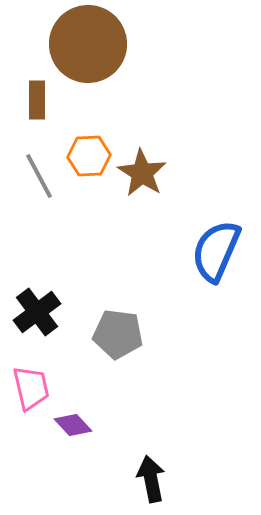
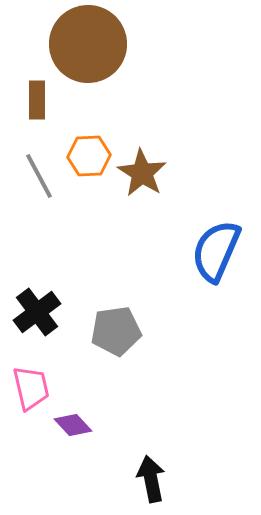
gray pentagon: moved 2 px left, 3 px up; rotated 15 degrees counterclockwise
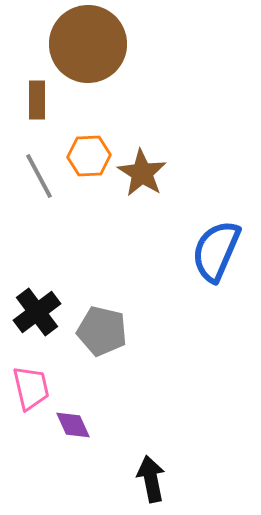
gray pentagon: moved 14 px left; rotated 21 degrees clockwise
purple diamond: rotated 18 degrees clockwise
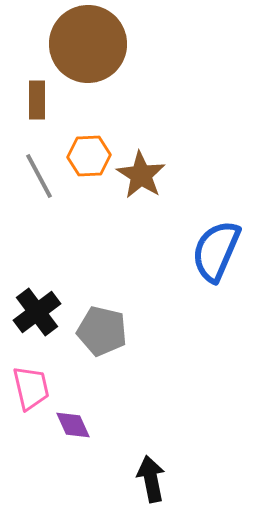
brown star: moved 1 px left, 2 px down
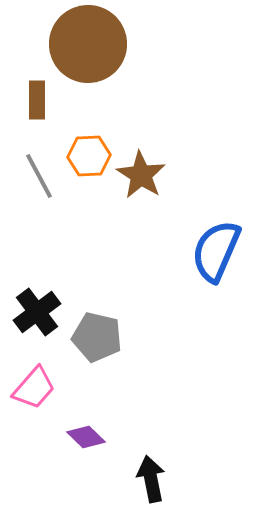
gray pentagon: moved 5 px left, 6 px down
pink trapezoid: moved 3 px right; rotated 54 degrees clockwise
purple diamond: moved 13 px right, 12 px down; rotated 21 degrees counterclockwise
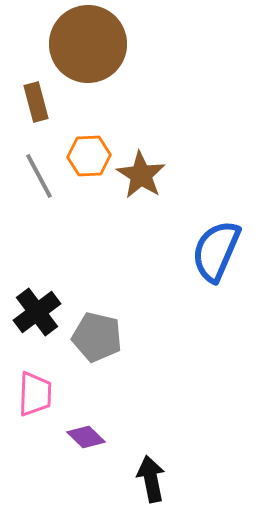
brown rectangle: moved 1 px left, 2 px down; rotated 15 degrees counterclockwise
pink trapezoid: moved 1 px right, 6 px down; rotated 39 degrees counterclockwise
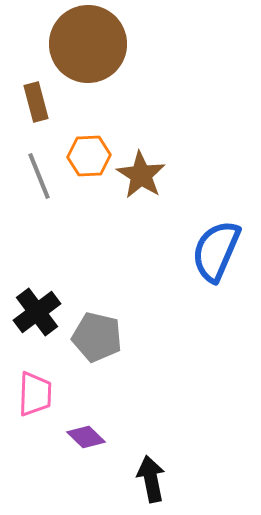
gray line: rotated 6 degrees clockwise
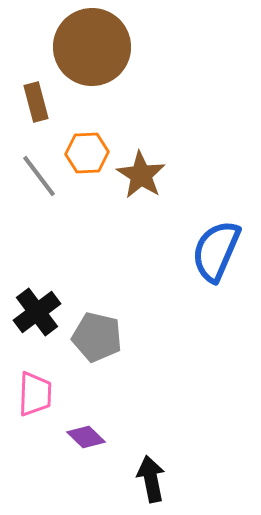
brown circle: moved 4 px right, 3 px down
orange hexagon: moved 2 px left, 3 px up
gray line: rotated 15 degrees counterclockwise
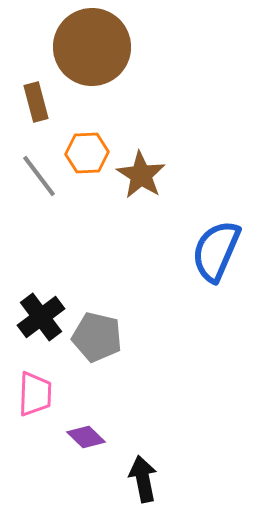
black cross: moved 4 px right, 5 px down
black arrow: moved 8 px left
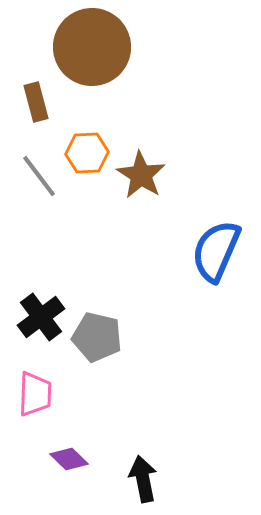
purple diamond: moved 17 px left, 22 px down
